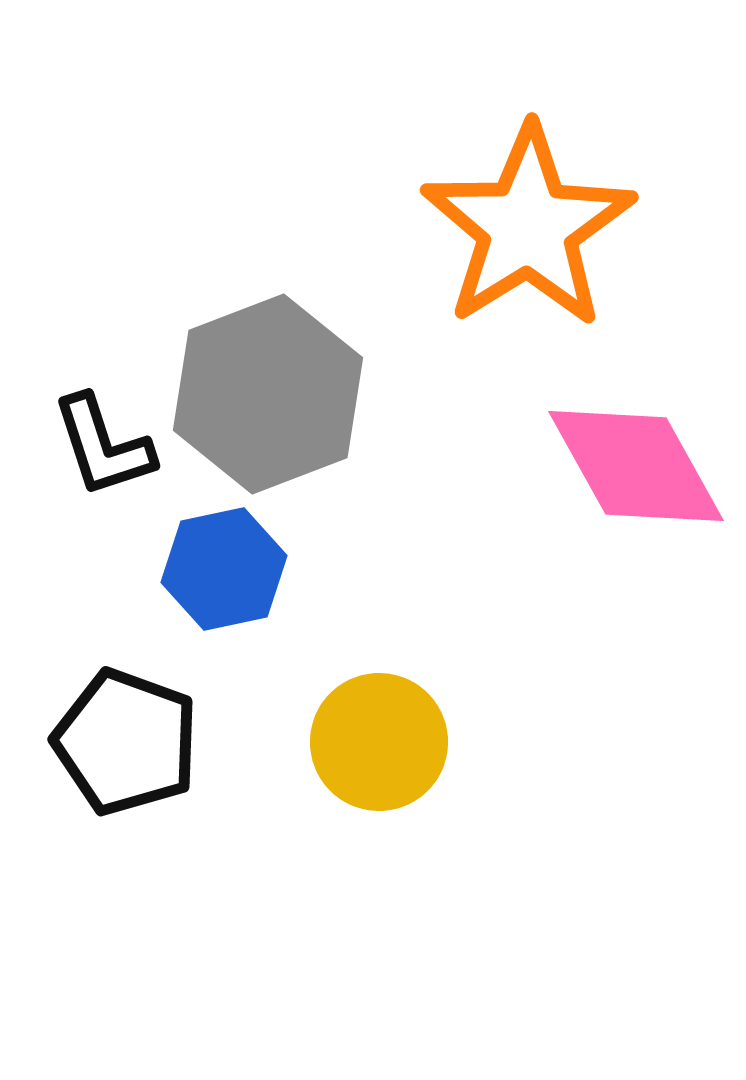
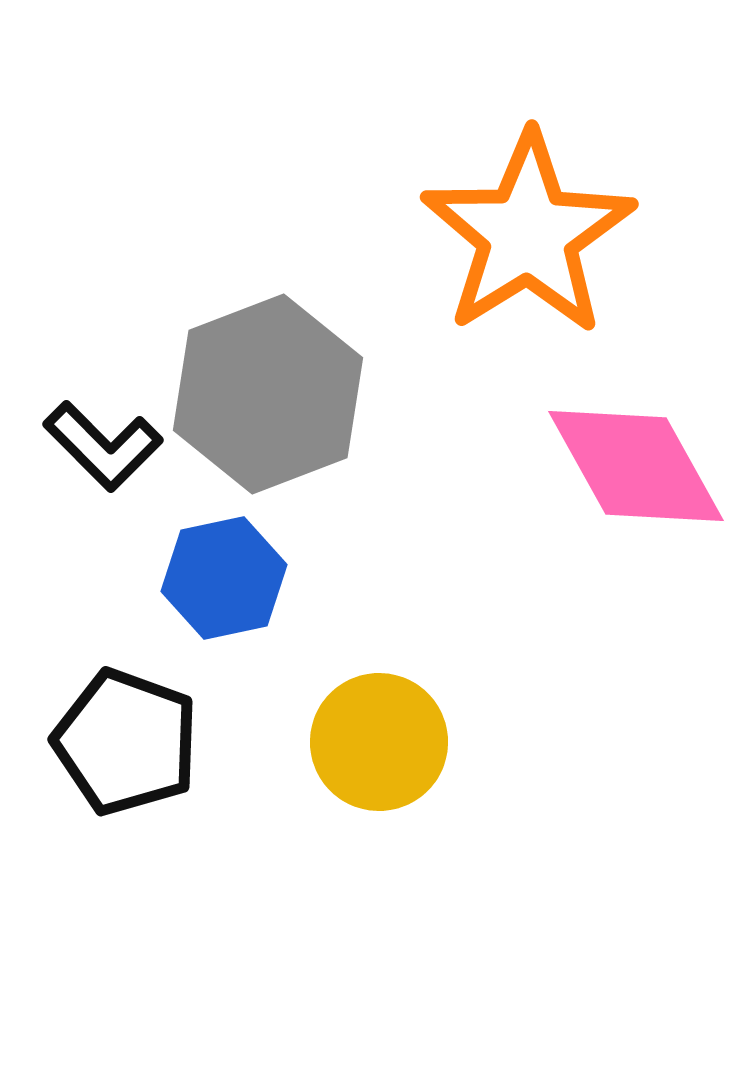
orange star: moved 7 px down
black L-shape: rotated 27 degrees counterclockwise
blue hexagon: moved 9 px down
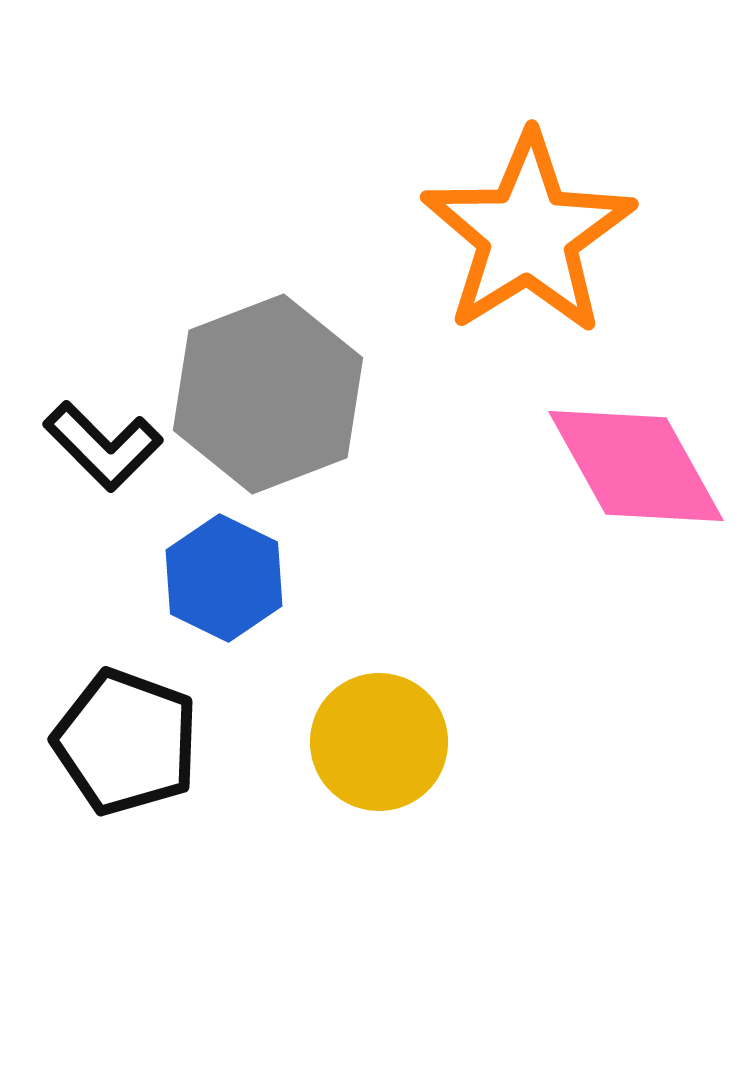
blue hexagon: rotated 22 degrees counterclockwise
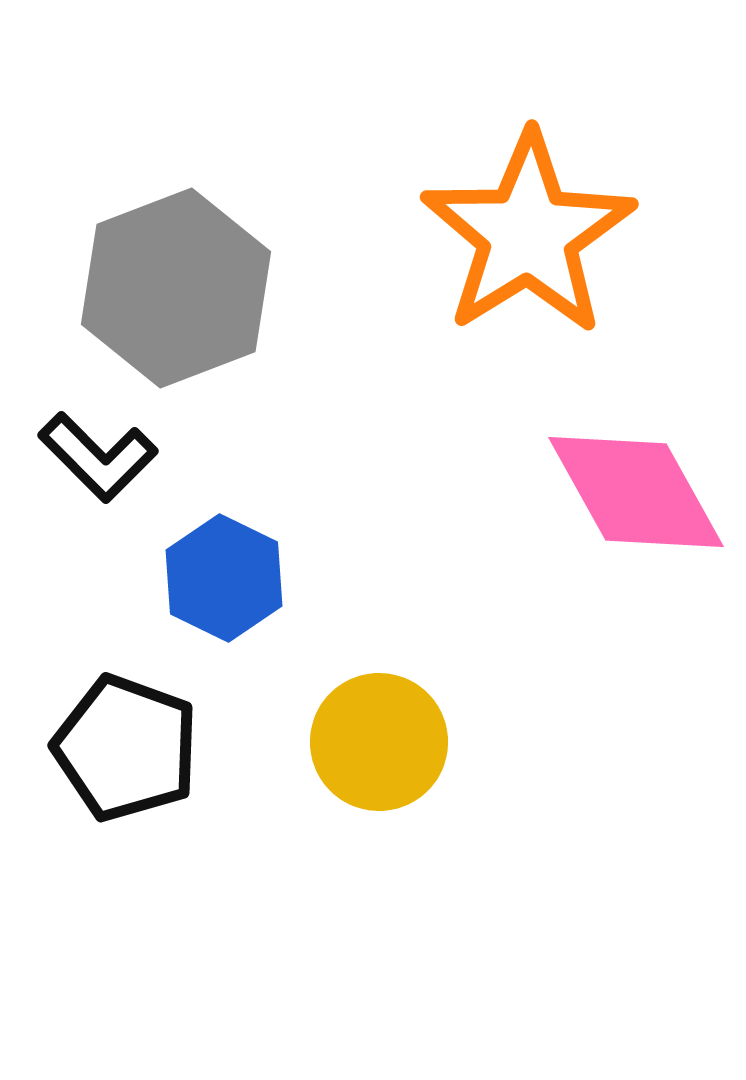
gray hexagon: moved 92 px left, 106 px up
black L-shape: moved 5 px left, 11 px down
pink diamond: moved 26 px down
black pentagon: moved 6 px down
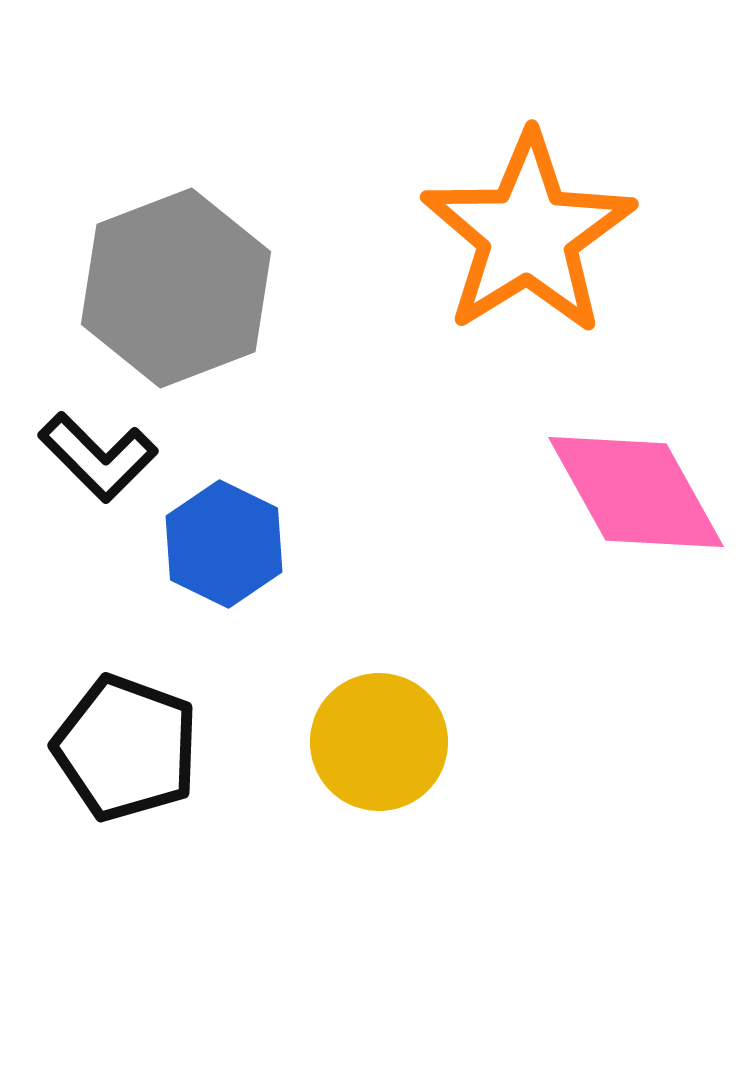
blue hexagon: moved 34 px up
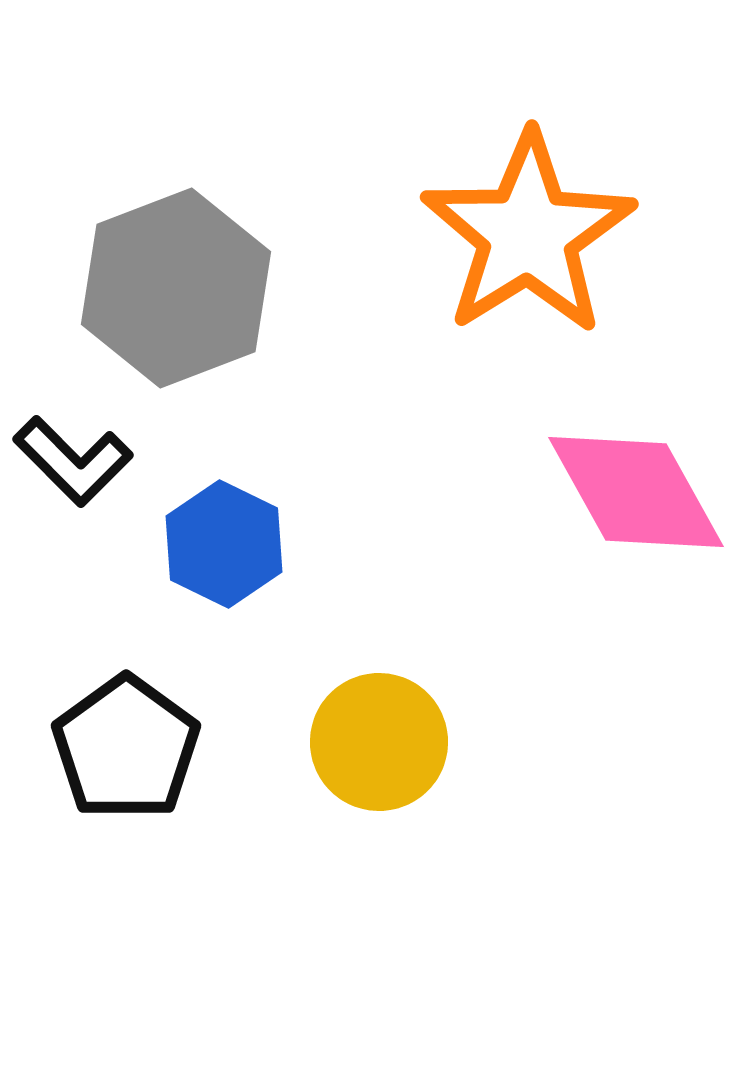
black L-shape: moved 25 px left, 4 px down
black pentagon: rotated 16 degrees clockwise
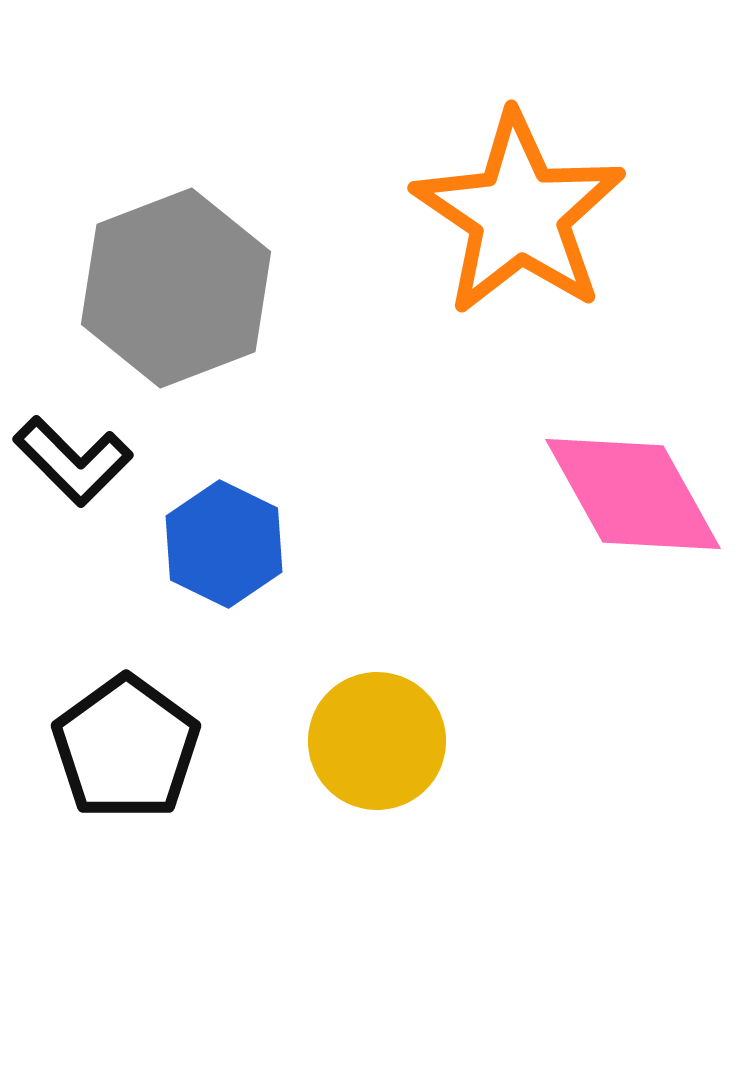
orange star: moved 9 px left, 20 px up; rotated 6 degrees counterclockwise
pink diamond: moved 3 px left, 2 px down
yellow circle: moved 2 px left, 1 px up
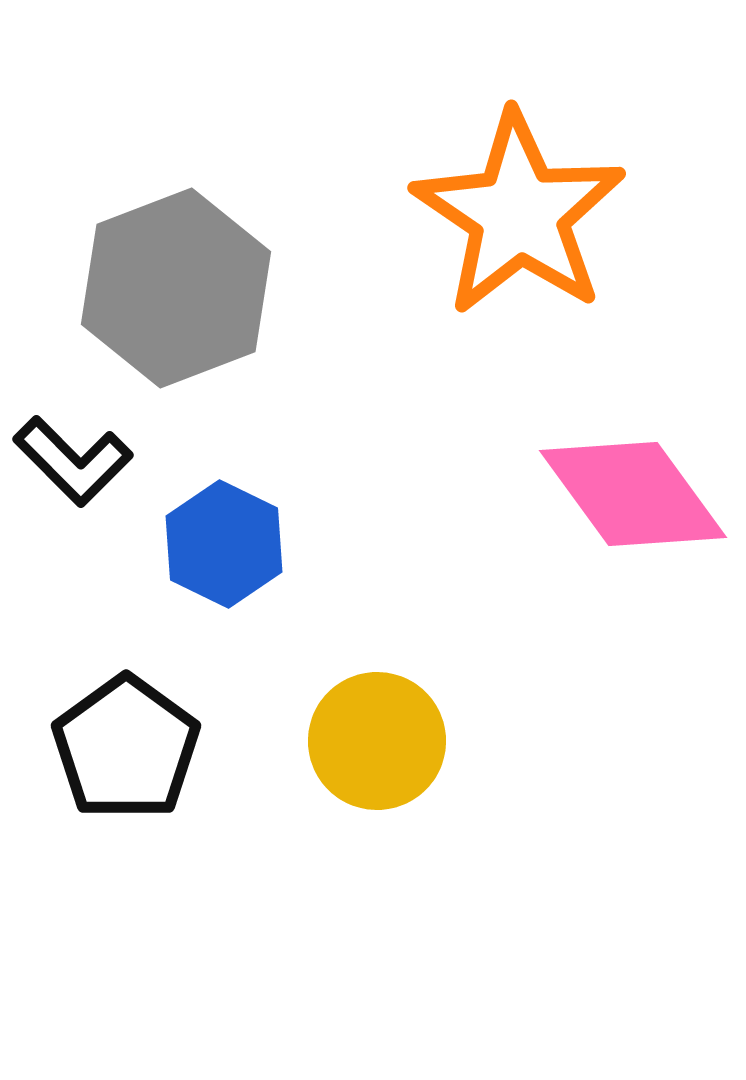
pink diamond: rotated 7 degrees counterclockwise
